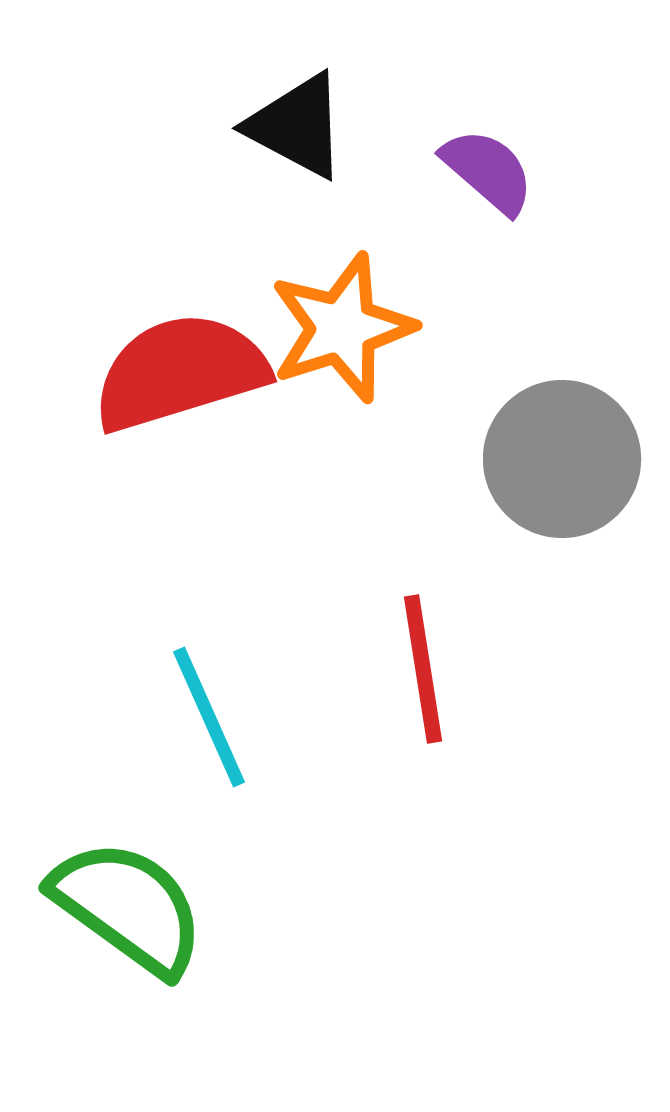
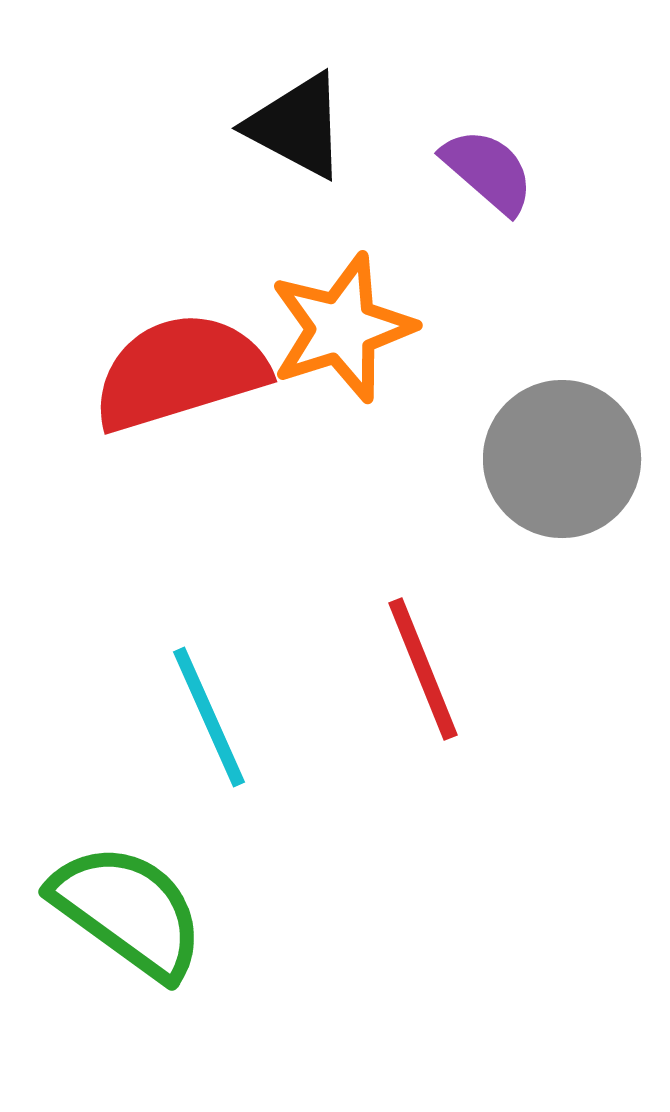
red line: rotated 13 degrees counterclockwise
green semicircle: moved 4 px down
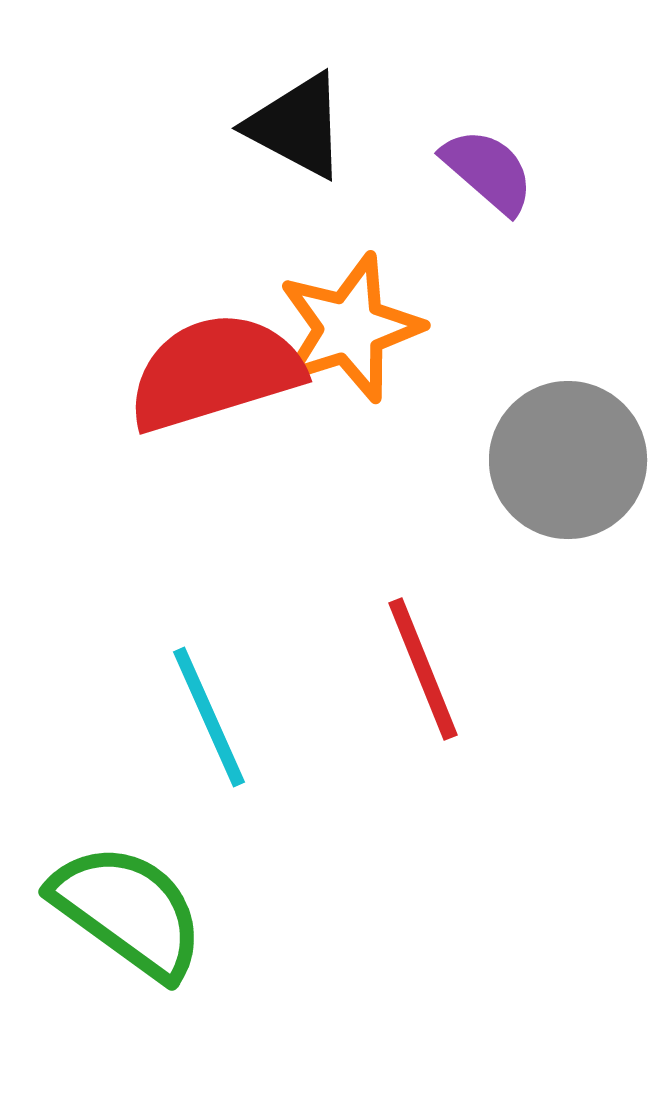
orange star: moved 8 px right
red semicircle: moved 35 px right
gray circle: moved 6 px right, 1 px down
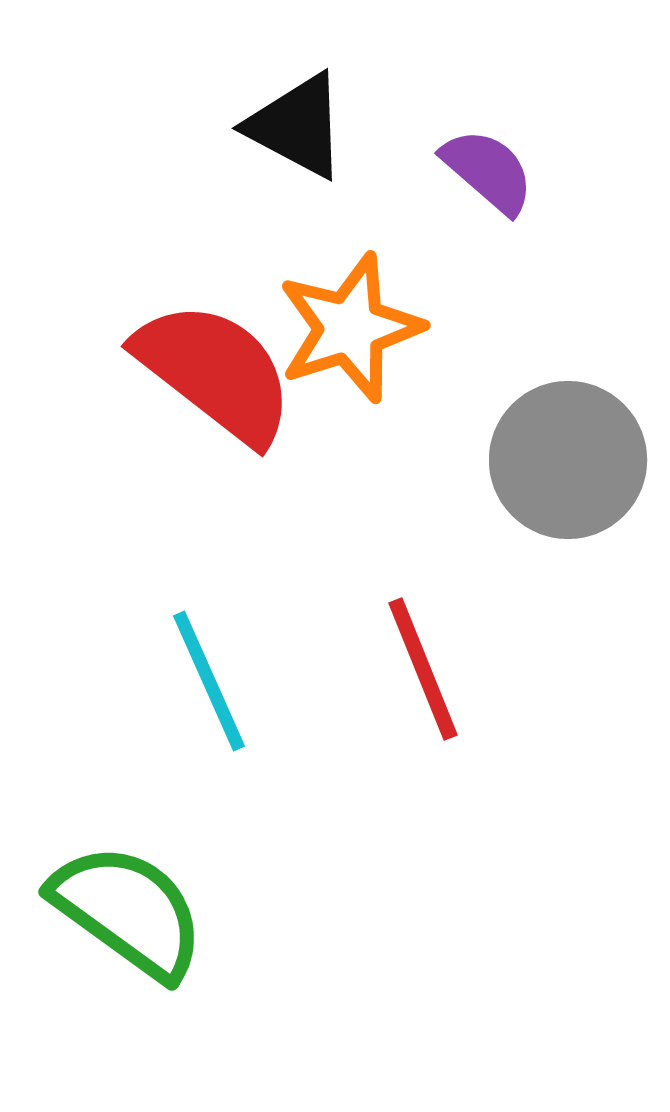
red semicircle: rotated 55 degrees clockwise
cyan line: moved 36 px up
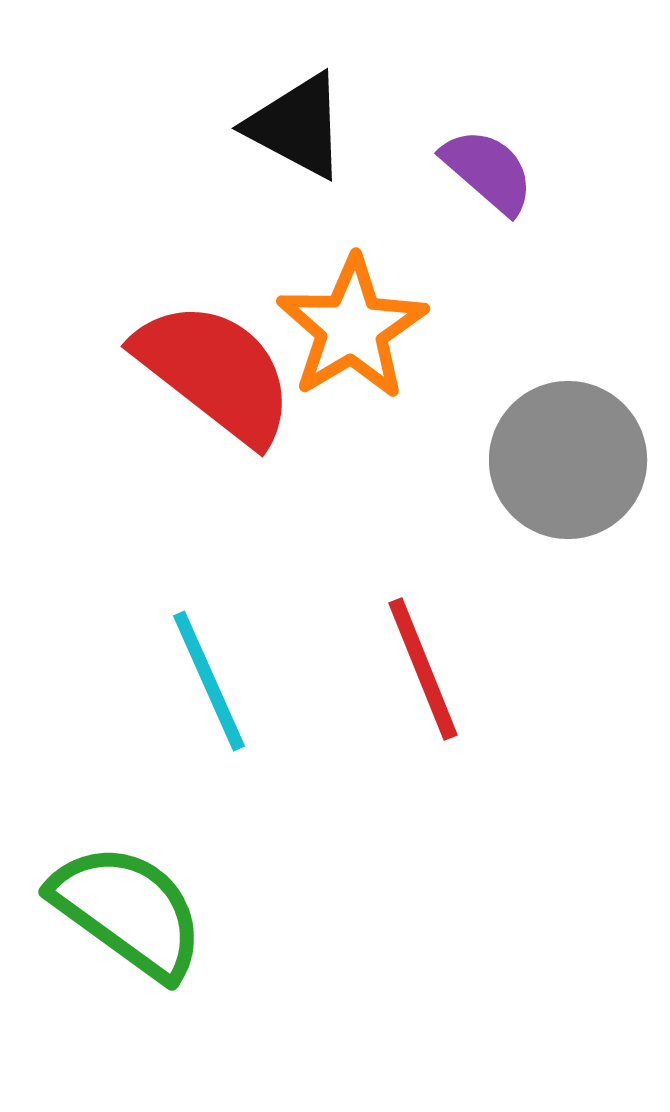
orange star: moved 2 px right; rotated 13 degrees counterclockwise
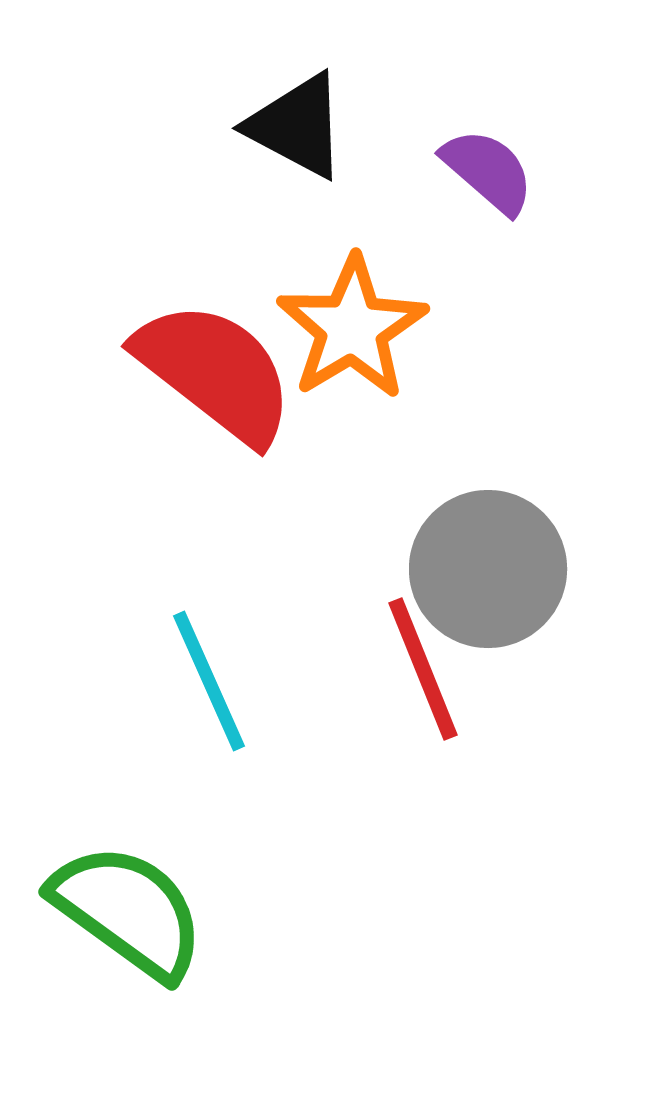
gray circle: moved 80 px left, 109 px down
